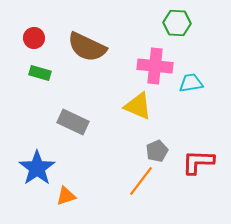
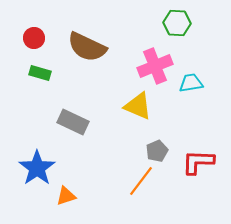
pink cross: rotated 28 degrees counterclockwise
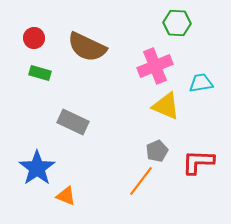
cyan trapezoid: moved 10 px right
yellow triangle: moved 28 px right
orange triangle: rotated 40 degrees clockwise
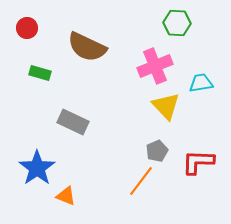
red circle: moved 7 px left, 10 px up
yellow triangle: rotated 24 degrees clockwise
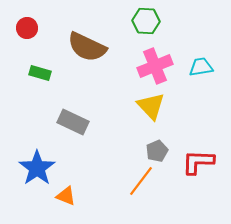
green hexagon: moved 31 px left, 2 px up
cyan trapezoid: moved 16 px up
yellow triangle: moved 15 px left
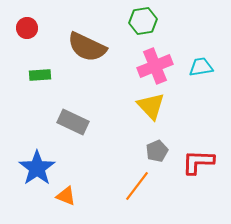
green hexagon: moved 3 px left; rotated 12 degrees counterclockwise
green rectangle: moved 2 px down; rotated 20 degrees counterclockwise
orange line: moved 4 px left, 5 px down
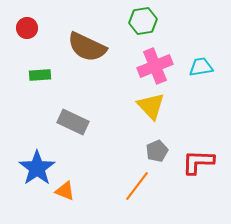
orange triangle: moved 1 px left, 5 px up
